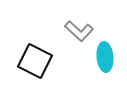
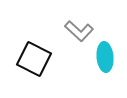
black square: moved 1 px left, 2 px up
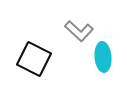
cyan ellipse: moved 2 px left
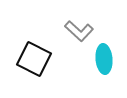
cyan ellipse: moved 1 px right, 2 px down
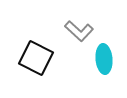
black square: moved 2 px right, 1 px up
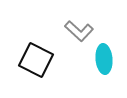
black square: moved 2 px down
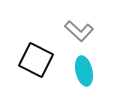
cyan ellipse: moved 20 px left, 12 px down; rotated 8 degrees counterclockwise
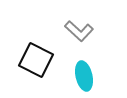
cyan ellipse: moved 5 px down
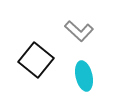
black square: rotated 12 degrees clockwise
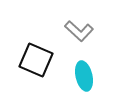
black square: rotated 16 degrees counterclockwise
